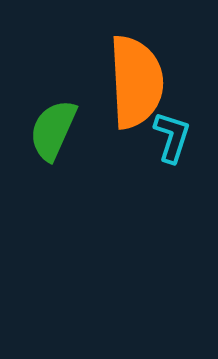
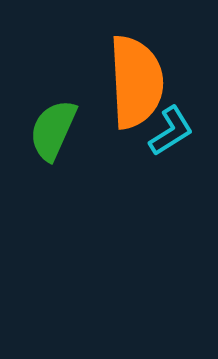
cyan L-shape: moved 1 px left, 6 px up; rotated 40 degrees clockwise
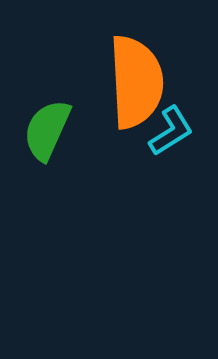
green semicircle: moved 6 px left
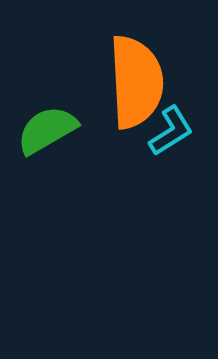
green semicircle: rotated 36 degrees clockwise
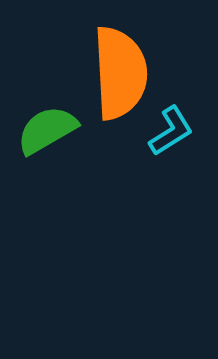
orange semicircle: moved 16 px left, 9 px up
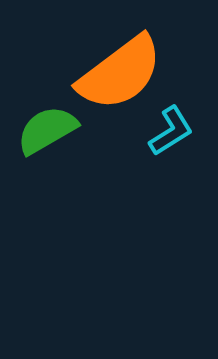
orange semicircle: rotated 56 degrees clockwise
